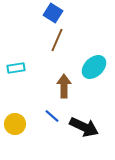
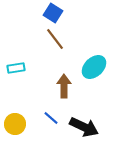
brown line: moved 2 px left, 1 px up; rotated 60 degrees counterclockwise
blue line: moved 1 px left, 2 px down
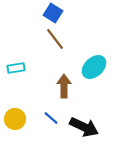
yellow circle: moved 5 px up
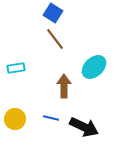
blue line: rotated 28 degrees counterclockwise
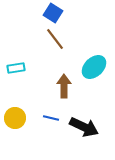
yellow circle: moved 1 px up
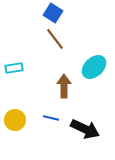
cyan rectangle: moved 2 px left
yellow circle: moved 2 px down
black arrow: moved 1 px right, 2 px down
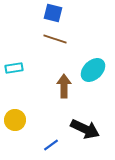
blue square: rotated 18 degrees counterclockwise
brown line: rotated 35 degrees counterclockwise
cyan ellipse: moved 1 px left, 3 px down
blue line: moved 27 px down; rotated 49 degrees counterclockwise
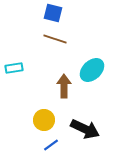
cyan ellipse: moved 1 px left
yellow circle: moved 29 px right
